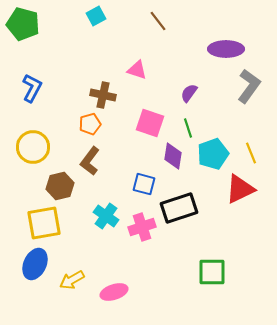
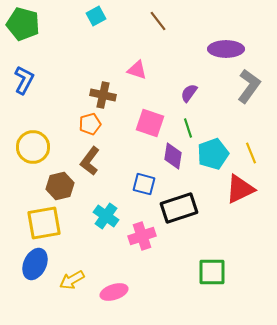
blue L-shape: moved 8 px left, 8 px up
pink cross: moved 9 px down
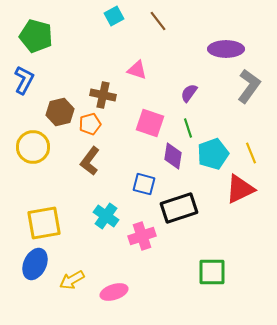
cyan square: moved 18 px right
green pentagon: moved 13 px right, 12 px down
brown hexagon: moved 74 px up
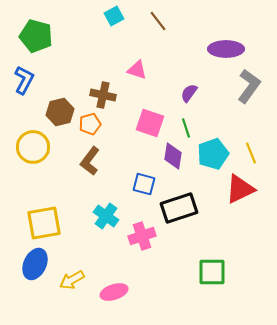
green line: moved 2 px left
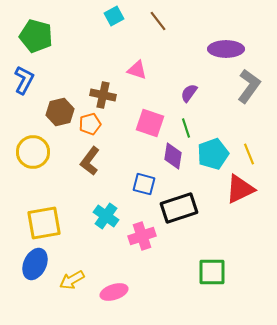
yellow circle: moved 5 px down
yellow line: moved 2 px left, 1 px down
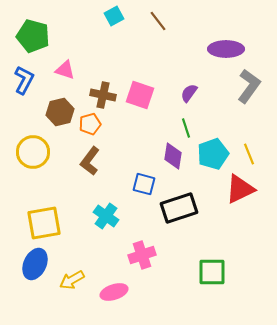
green pentagon: moved 3 px left
pink triangle: moved 72 px left
pink square: moved 10 px left, 28 px up
pink cross: moved 19 px down
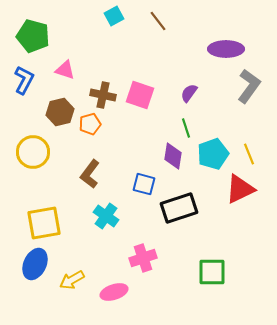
brown L-shape: moved 13 px down
pink cross: moved 1 px right, 3 px down
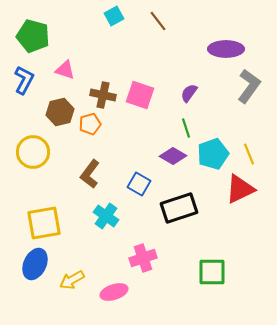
purple diamond: rotated 68 degrees counterclockwise
blue square: moved 5 px left; rotated 15 degrees clockwise
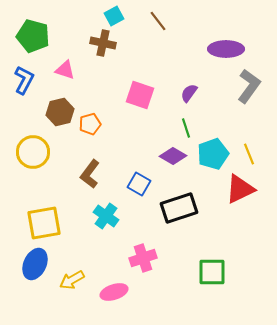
brown cross: moved 52 px up
